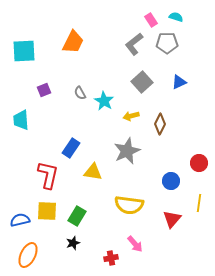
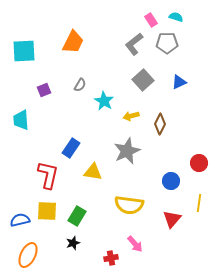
gray square: moved 1 px right, 2 px up
gray semicircle: moved 8 px up; rotated 120 degrees counterclockwise
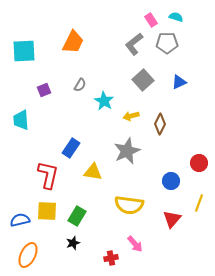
yellow line: rotated 12 degrees clockwise
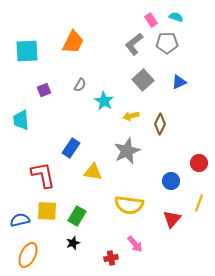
cyan square: moved 3 px right
red L-shape: moved 5 px left; rotated 24 degrees counterclockwise
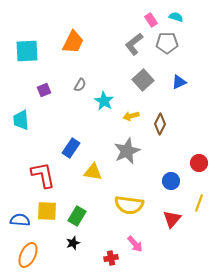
blue semicircle: rotated 18 degrees clockwise
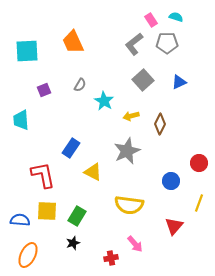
orange trapezoid: rotated 130 degrees clockwise
yellow triangle: rotated 18 degrees clockwise
red triangle: moved 2 px right, 7 px down
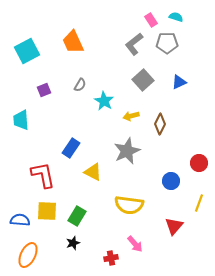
cyan square: rotated 25 degrees counterclockwise
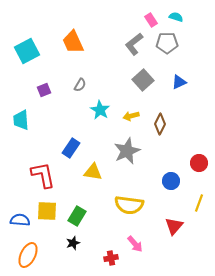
cyan star: moved 4 px left, 9 px down
yellow triangle: rotated 18 degrees counterclockwise
